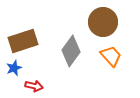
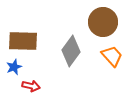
brown rectangle: rotated 20 degrees clockwise
orange trapezoid: moved 1 px right
blue star: moved 1 px up
red arrow: moved 3 px left
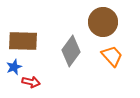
red arrow: moved 4 px up
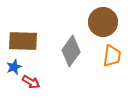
orange trapezoid: rotated 50 degrees clockwise
red arrow: rotated 18 degrees clockwise
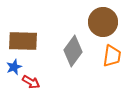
gray diamond: moved 2 px right
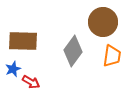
blue star: moved 1 px left, 2 px down
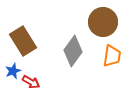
brown rectangle: rotated 56 degrees clockwise
blue star: moved 2 px down
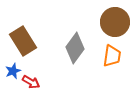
brown circle: moved 12 px right
gray diamond: moved 2 px right, 3 px up
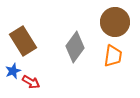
gray diamond: moved 1 px up
orange trapezoid: moved 1 px right
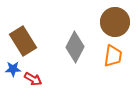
gray diamond: rotated 8 degrees counterclockwise
blue star: moved 2 px up; rotated 21 degrees clockwise
red arrow: moved 2 px right, 3 px up
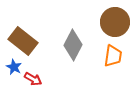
brown rectangle: rotated 20 degrees counterclockwise
gray diamond: moved 2 px left, 2 px up
blue star: moved 1 px right, 2 px up; rotated 28 degrees clockwise
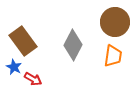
brown rectangle: rotated 16 degrees clockwise
